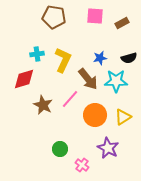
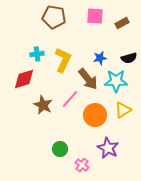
yellow triangle: moved 7 px up
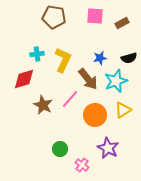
cyan star: rotated 20 degrees counterclockwise
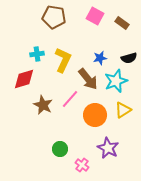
pink square: rotated 24 degrees clockwise
brown rectangle: rotated 64 degrees clockwise
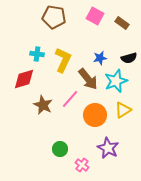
cyan cross: rotated 16 degrees clockwise
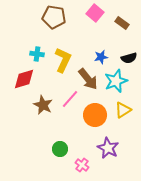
pink square: moved 3 px up; rotated 12 degrees clockwise
blue star: moved 1 px right, 1 px up
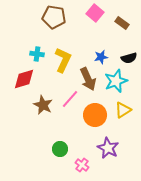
brown arrow: rotated 15 degrees clockwise
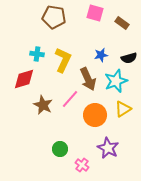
pink square: rotated 24 degrees counterclockwise
blue star: moved 2 px up
yellow triangle: moved 1 px up
